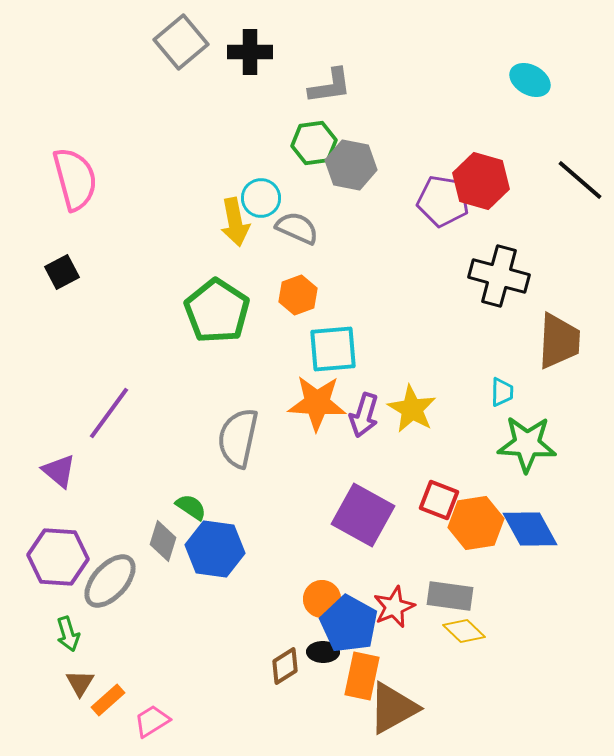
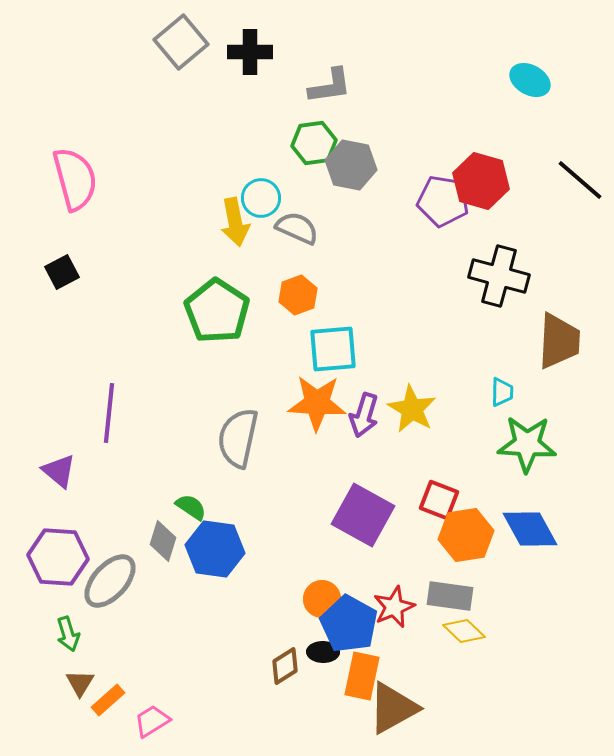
purple line at (109, 413): rotated 30 degrees counterclockwise
orange hexagon at (476, 523): moved 10 px left, 12 px down
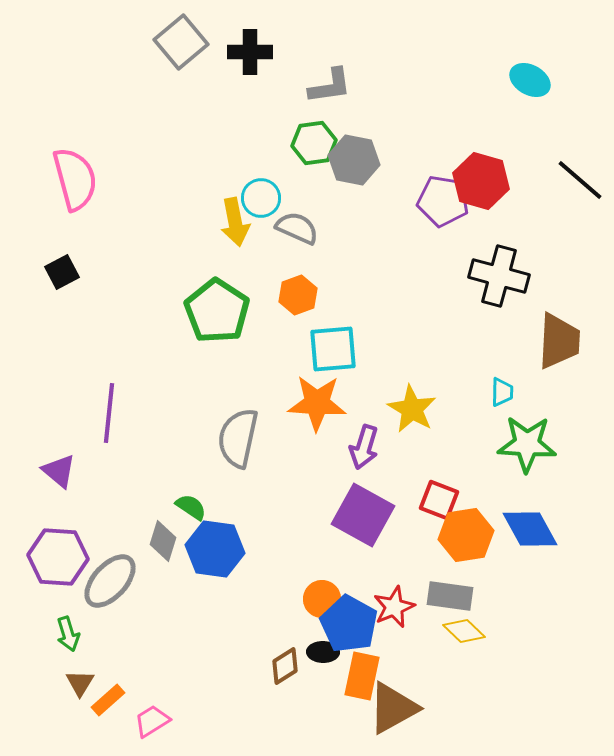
gray hexagon at (351, 165): moved 3 px right, 5 px up
purple arrow at (364, 415): moved 32 px down
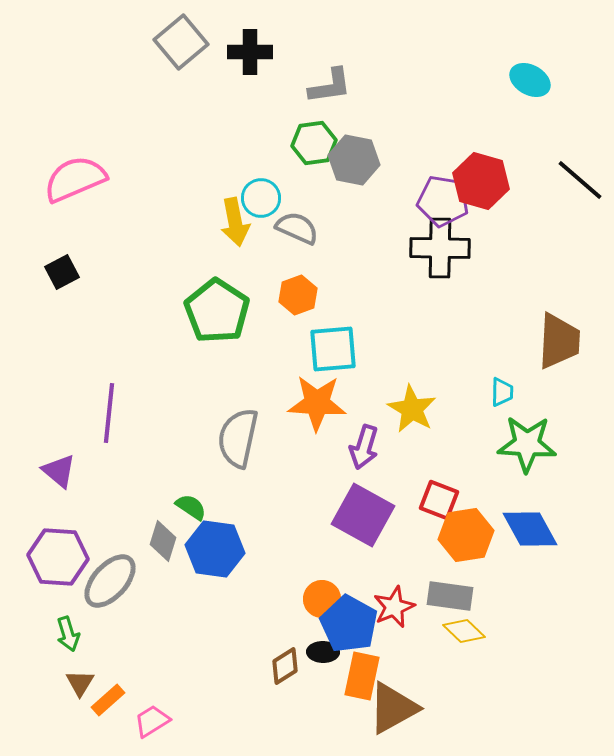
pink semicircle at (75, 179): rotated 98 degrees counterclockwise
black cross at (499, 276): moved 59 px left, 28 px up; rotated 14 degrees counterclockwise
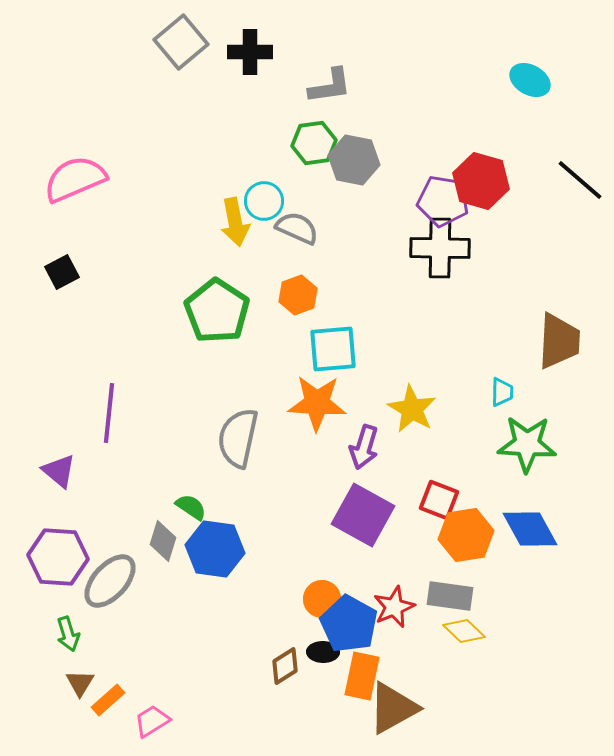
cyan circle at (261, 198): moved 3 px right, 3 px down
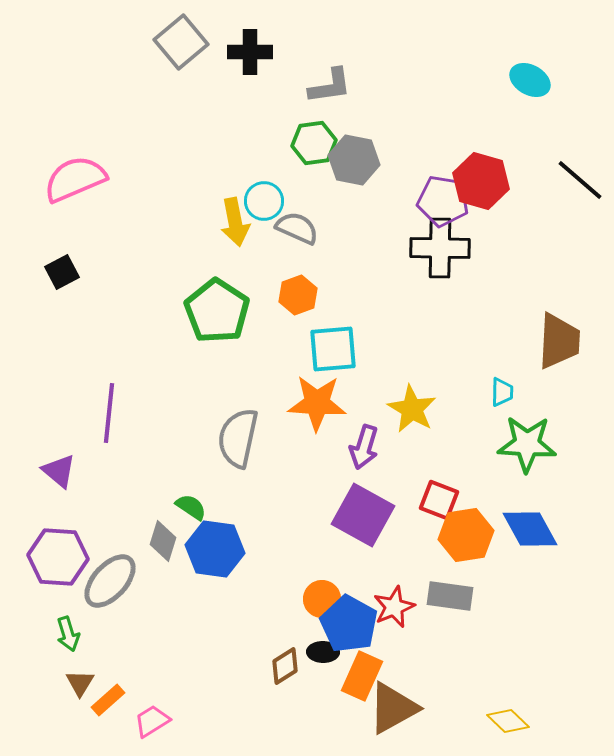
yellow diamond at (464, 631): moved 44 px right, 90 px down
orange rectangle at (362, 676): rotated 12 degrees clockwise
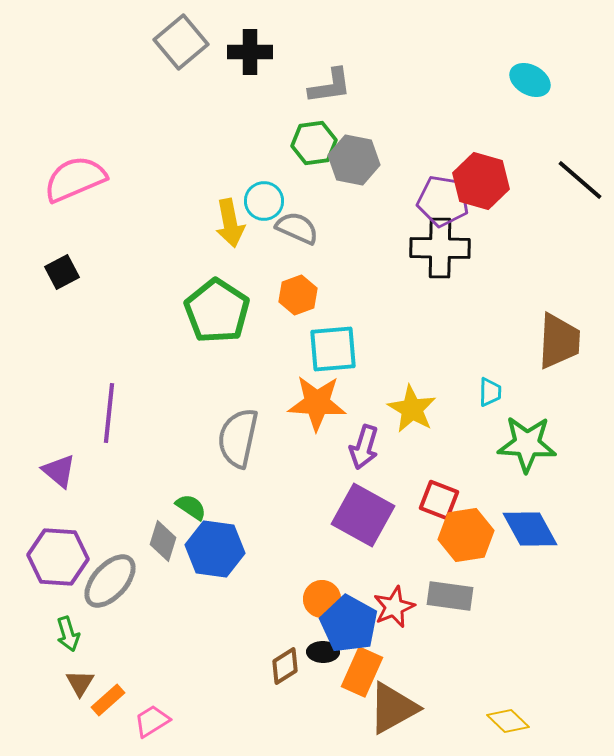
yellow arrow at (235, 222): moved 5 px left, 1 px down
cyan trapezoid at (502, 392): moved 12 px left
orange rectangle at (362, 676): moved 4 px up
